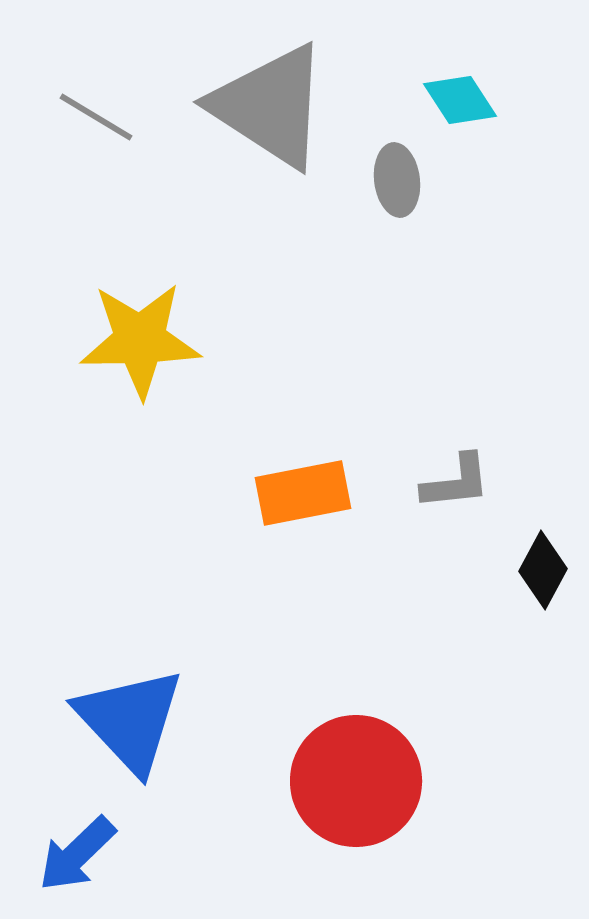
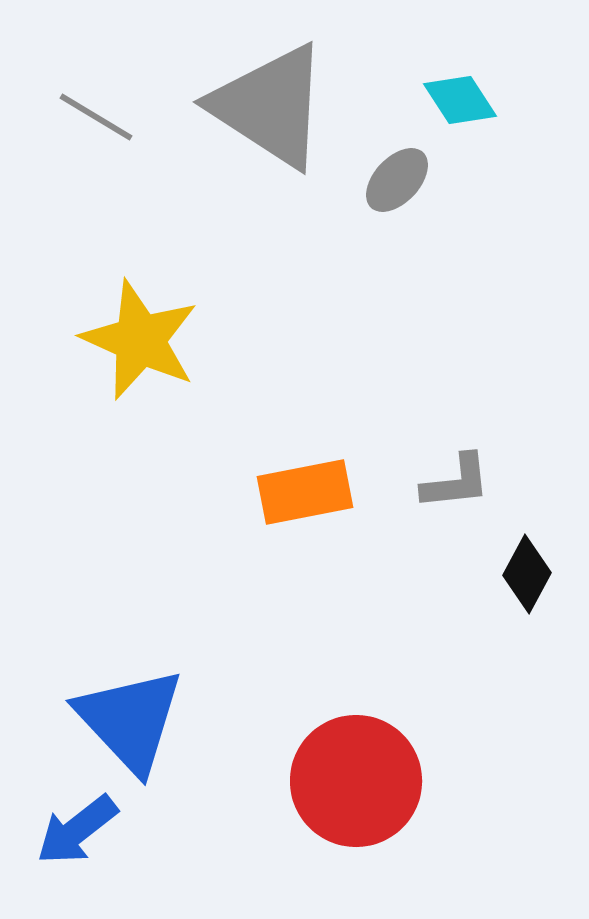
gray ellipse: rotated 50 degrees clockwise
yellow star: rotated 25 degrees clockwise
orange rectangle: moved 2 px right, 1 px up
black diamond: moved 16 px left, 4 px down
blue arrow: moved 24 px up; rotated 6 degrees clockwise
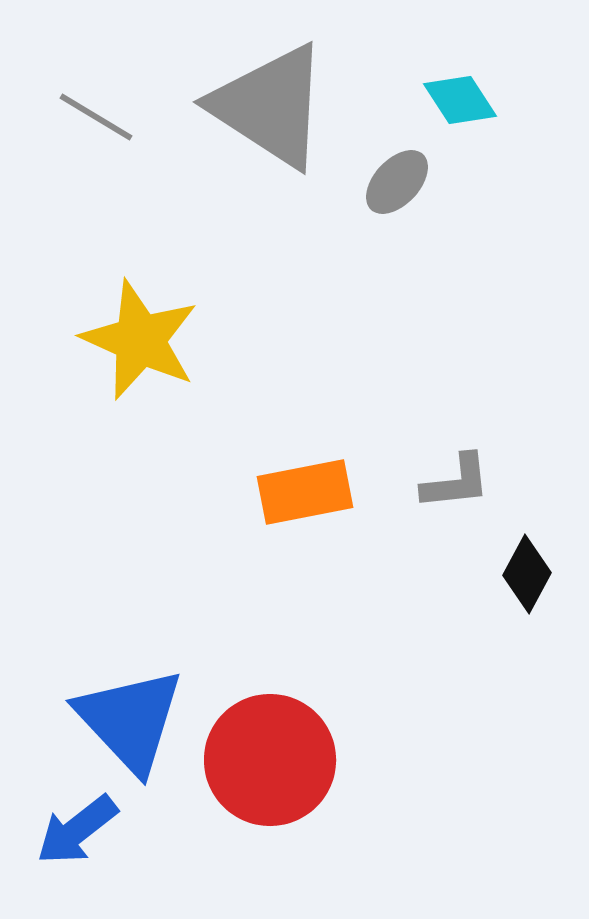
gray ellipse: moved 2 px down
red circle: moved 86 px left, 21 px up
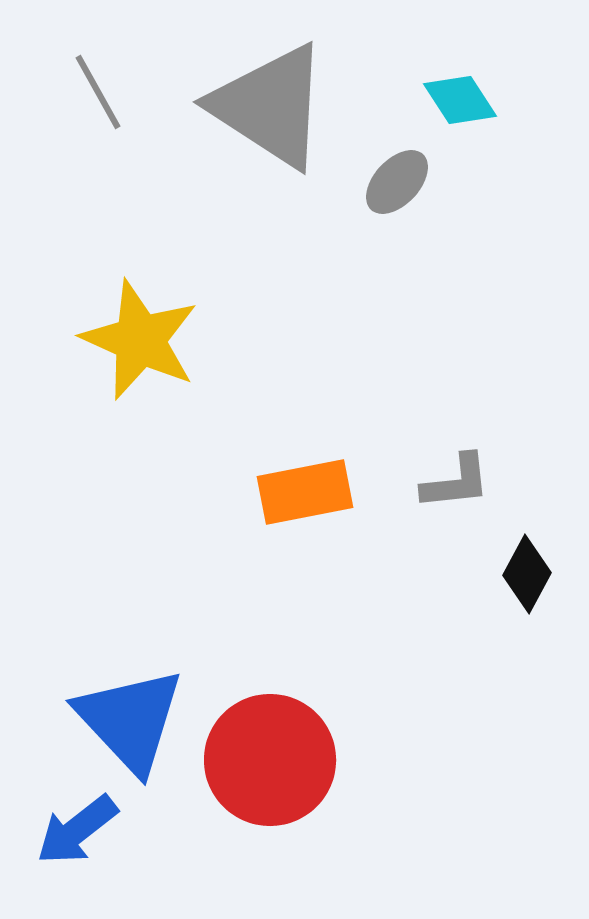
gray line: moved 2 px right, 25 px up; rotated 30 degrees clockwise
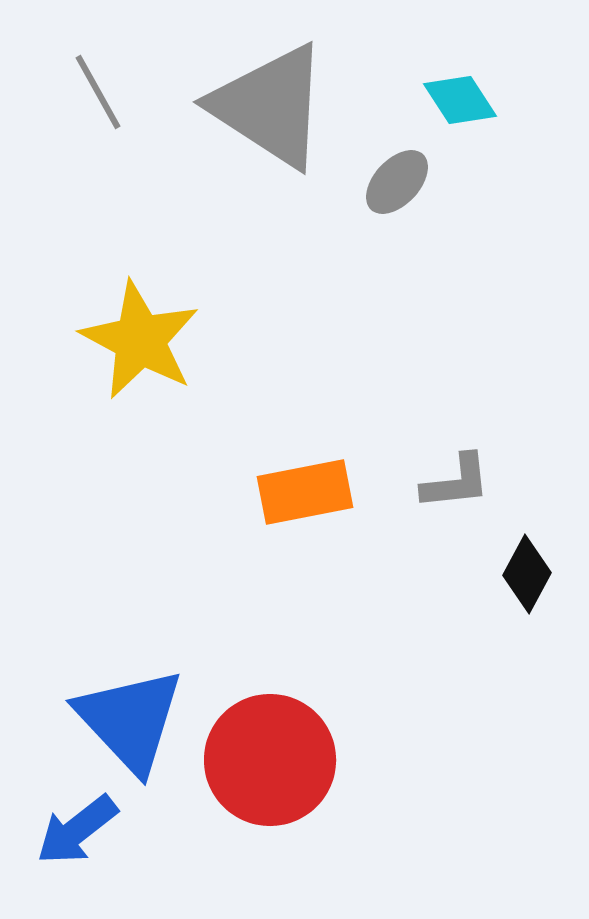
yellow star: rotated 4 degrees clockwise
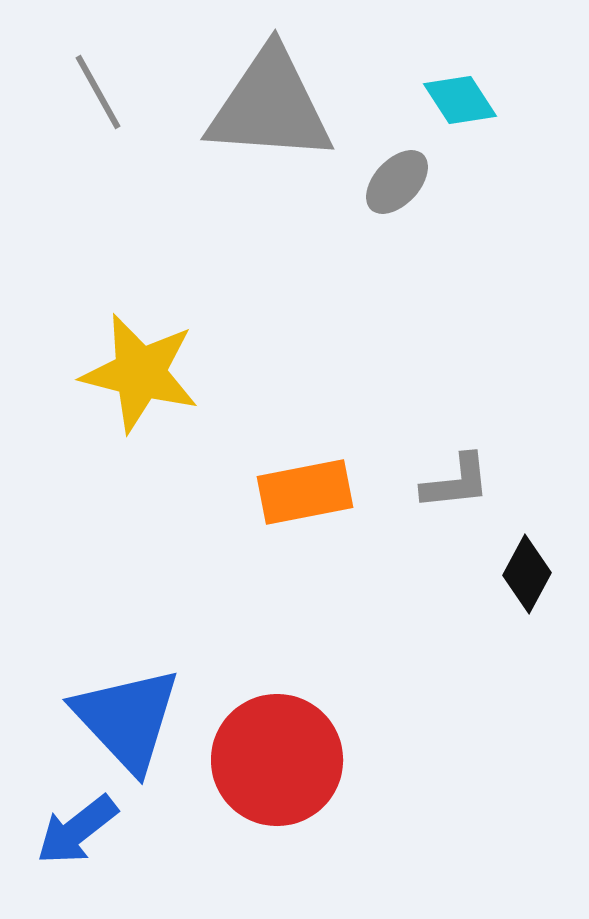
gray triangle: rotated 29 degrees counterclockwise
yellow star: moved 33 px down; rotated 14 degrees counterclockwise
blue triangle: moved 3 px left, 1 px up
red circle: moved 7 px right
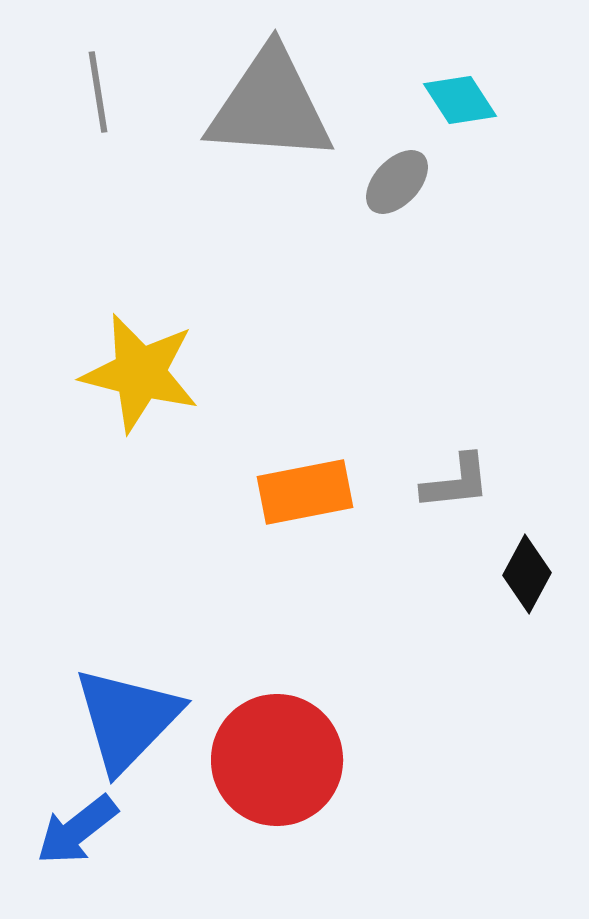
gray line: rotated 20 degrees clockwise
blue triangle: rotated 27 degrees clockwise
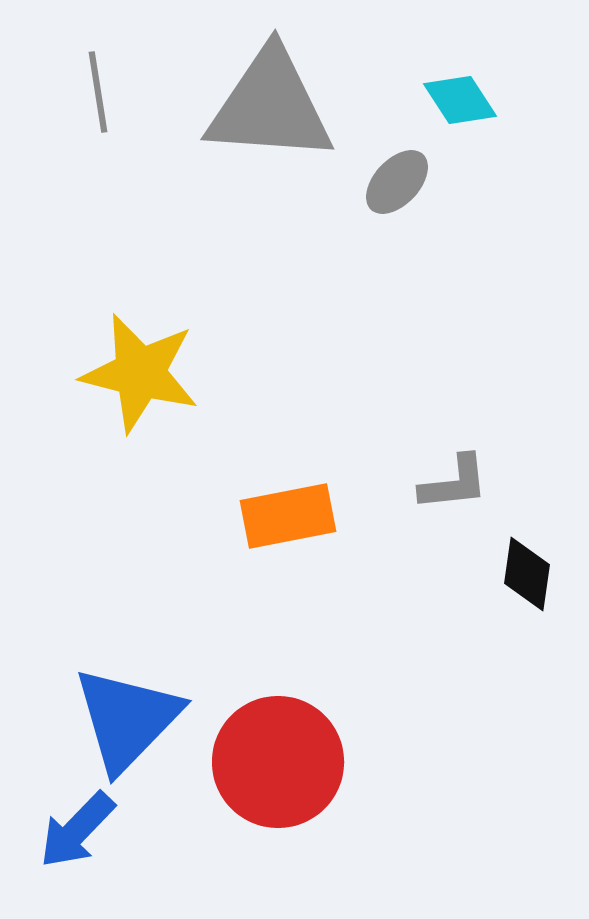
gray L-shape: moved 2 px left, 1 px down
orange rectangle: moved 17 px left, 24 px down
black diamond: rotated 20 degrees counterclockwise
red circle: moved 1 px right, 2 px down
blue arrow: rotated 8 degrees counterclockwise
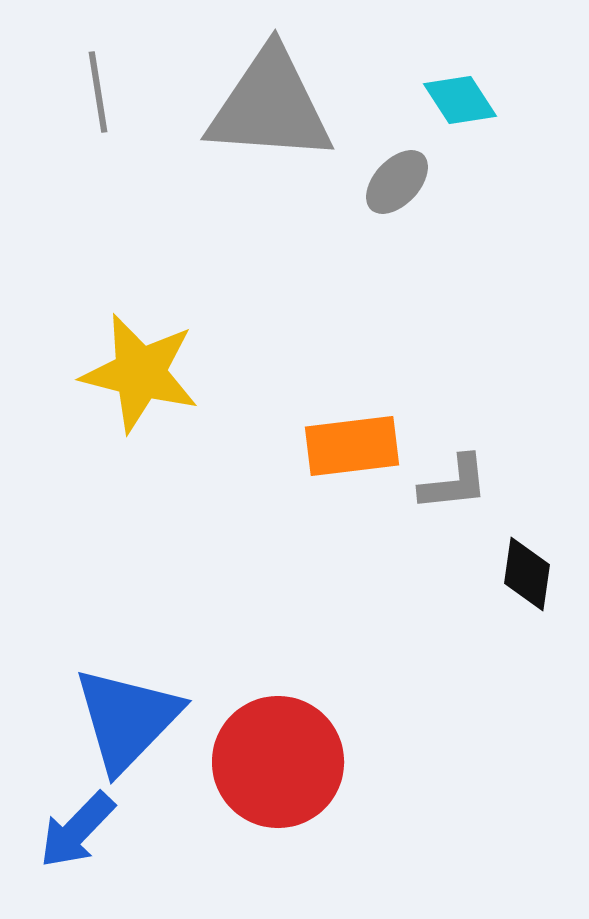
orange rectangle: moved 64 px right, 70 px up; rotated 4 degrees clockwise
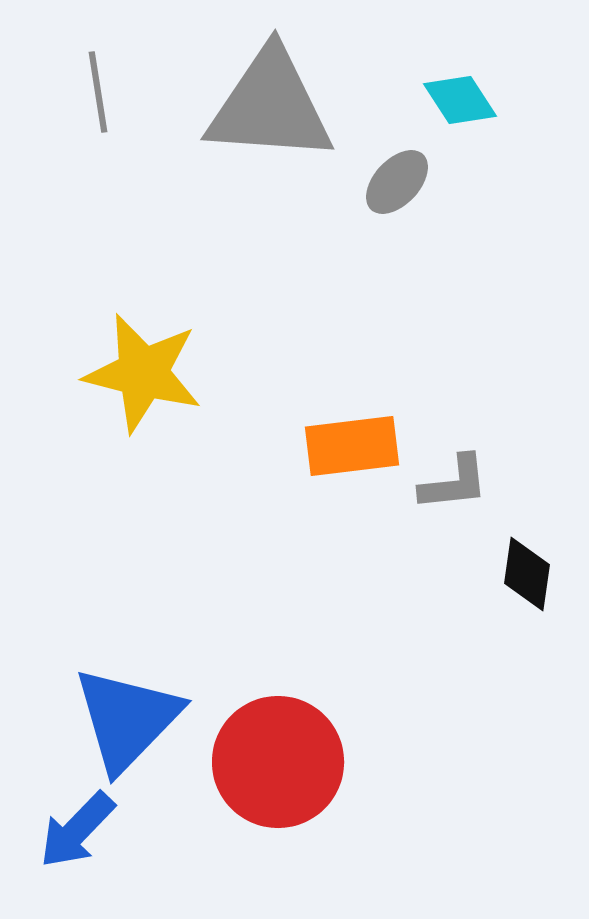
yellow star: moved 3 px right
